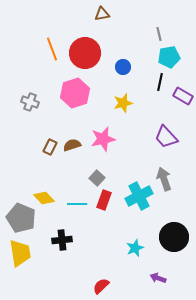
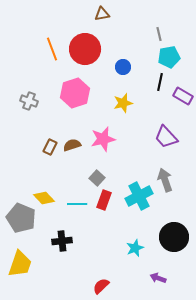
red circle: moved 4 px up
gray cross: moved 1 px left, 1 px up
gray arrow: moved 1 px right, 1 px down
black cross: moved 1 px down
yellow trapezoid: moved 11 px down; rotated 28 degrees clockwise
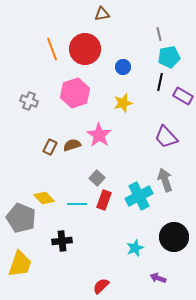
pink star: moved 4 px left, 4 px up; rotated 25 degrees counterclockwise
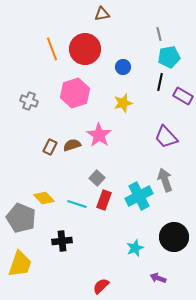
cyan line: rotated 18 degrees clockwise
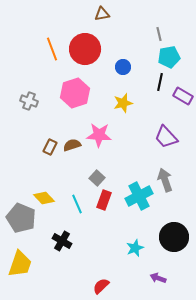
pink star: rotated 30 degrees counterclockwise
cyan line: rotated 48 degrees clockwise
black cross: rotated 36 degrees clockwise
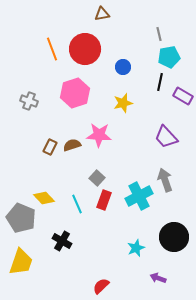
cyan star: moved 1 px right
yellow trapezoid: moved 1 px right, 2 px up
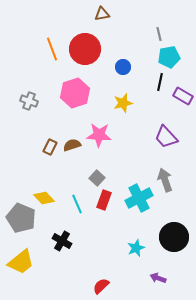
cyan cross: moved 2 px down
yellow trapezoid: rotated 32 degrees clockwise
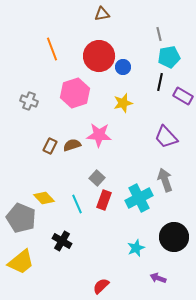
red circle: moved 14 px right, 7 px down
brown rectangle: moved 1 px up
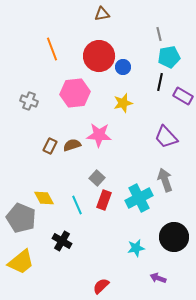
pink hexagon: rotated 12 degrees clockwise
yellow diamond: rotated 15 degrees clockwise
cyan line: moved 1 px down
cyan star: rotated 12 degrees clockwise
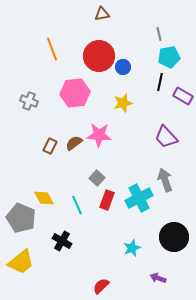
brown semicircle: moved 2 px right, 2 px up; rotated 18 degrees counterclockwise
red rectangle: moved 3 px right
cyan star: moved 4 px left; rotated 12 degrees counterclockwise
